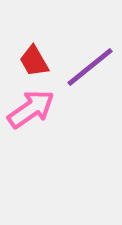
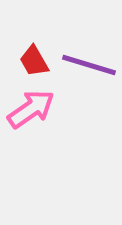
purple line: moved 1 px left, 2 px up; rotated 56 degrees clockwise
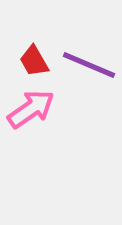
purple line: rotated 6 degrees clockwise
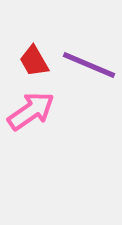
pink arrow: moved 2 px down
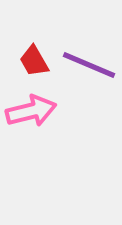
pink arrow: rotated 21 degrees clockwise
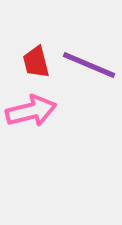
red trapezoid: moved 2 px right, 1 px down; rotated 16 degrees clockwise
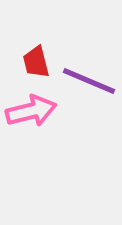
purple line: moved 16 px down
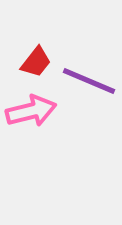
red trapezoid: rotated 128 degrees counterclockwise
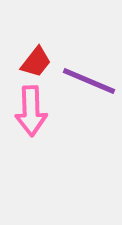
pink arrow: rotated 102 degrees clockwise
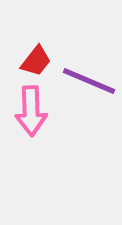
red trapezoid: moved 1 px up
